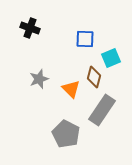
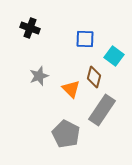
cyan square: moved 3 px right, 2 px up; rotated 30 degrees counterclockwise
gray star: moved 3 px up
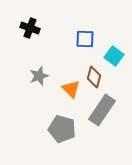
gray pentagon: moved 4 px left, 5 px up; rotated 12 degrees counterclockwise
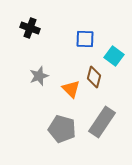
gray rectangle: moved 12 px down
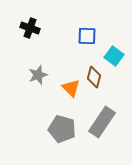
blue square: moved 2 px right, 3 px up
gray star: moved 1 px left, 1 px up
orange triangle: moved 1 px up
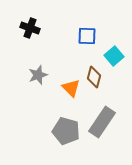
cyan square: rotated 12 degrees clockwise
gray pentagon: moved 4 px right, 2 px down
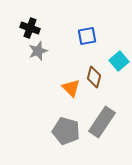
blue square: rotated 12 degrees counterclockwise
cyan square: moved 5 px right, 5 px down
gray star: moved 24 px up
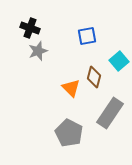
gray rectangle: moved 8 px right, 9 px up
gray pentagon: moved 3 px right, 2 px down; rotated 12 degrees clockwise
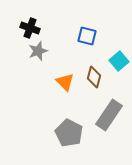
blue square: rotated 24 degrees clockwise
orange triangle: moved 6 px left, 6 px up
gray rectangle: moved 1 px left, 2 px down
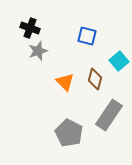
brown diamond: moved 1 px right, 2 px down
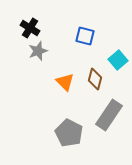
black cross: rotated 12 degrees clockwise
blue square: moved 2 px left
cyan square: moved 1 px left, 1 px up
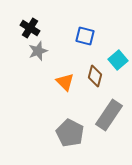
brown diamond: moved 3 px up
gray pentagon: moved 1 px right
